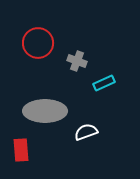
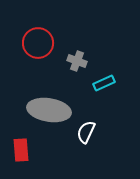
gray ellipse: moved 4 px right, 1 px up; rotated 9 degrees clockwise
white semicircle: rotated 45 degrees counterclockwise
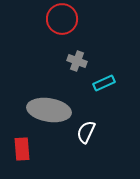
red circle: moved 24 px right, 24 px up
red rectangle: moved 1 px right, 1 px up
